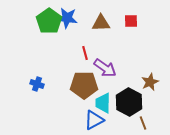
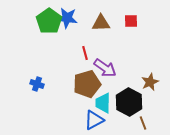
brown pentagon: moved 3 px right, 1 px up; rotated 16 degrees counterclockwise
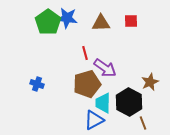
green pentagon: moved 1 px left, 1 px down
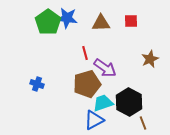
brown star: moved 23 px up
cyan trapezoid: rotated 70 degrees clockwise
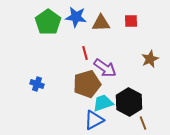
blue star: moved 9 px right, 1 px up
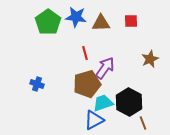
purple arrow: rotated 90 degrees counterclockwise
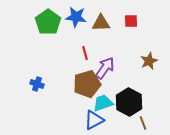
brown star: moved 1 px left, 2 px down
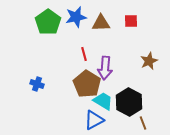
blue star: rotated 20 degrees counterclockwise
red line: moved 1 px left, 1 px down
purple arrow: rotated 150 degrees clockwise
brown pentagon: rotated 24 degrees counterclockwise
cyan trapezoid: moved 2 px up; rotated 50 degrees clockwise
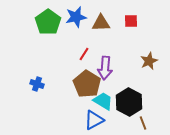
red line: rotated 48 degrees clockwise
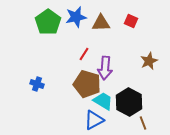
red square: rotated 24 degrees clockwise
brown pentagon: rotated 16 degrees counterclockwise
